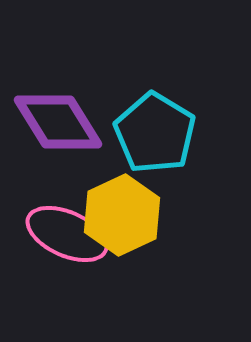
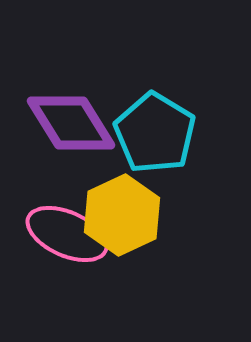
purple diamond: moved 13 px right, 1 px down
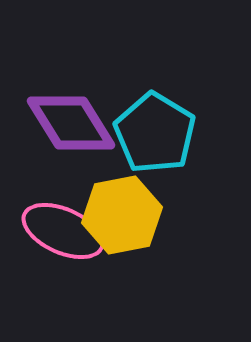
yellow hexagon: rotated 14 degrees clockwise
pink ellipse: moved 4 px left, 3 px up
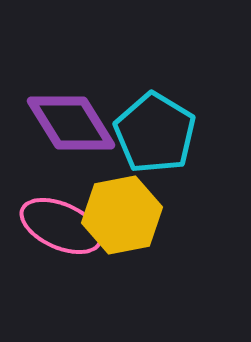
pink ellipse: moved 2 px left, 5 px up
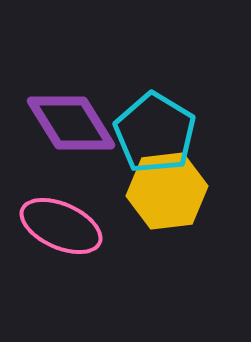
yellow hexagon: moved 45 px right, 24 px up; rotated 4 degrees clockwise
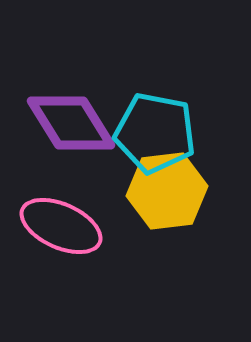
cyan pentagon: rotated 20 degrees counterclockwise
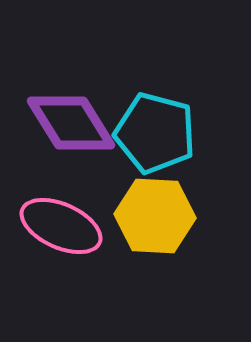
cyan pentagon: rotated 4 degrees clockwise
yellow hexagon: moved 12 px left, 25 px down; rotated 10 degrees clockwise
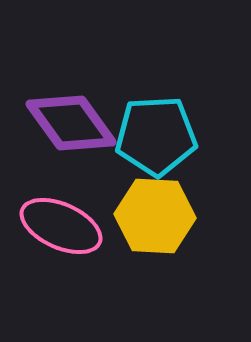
purple diamond: rotated 4 degrees counterclockwise
cyan pentagon: moved 1 px right, 3 px down; rotated 18 degrees counterclockwise
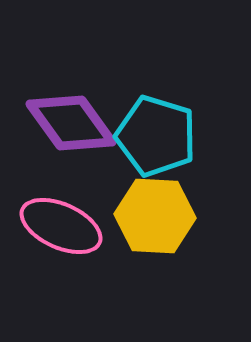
cyan pentagon: rotated 20 degrees clockwise
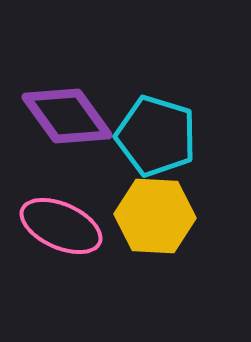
purple diamond: moved 4 px left, 7 px up
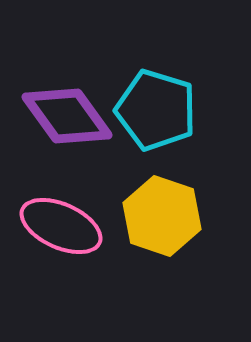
cyan pentagon: moved 26 px up
yellow hexagon: moved 7 px right; rotated 16 degrees clockwise
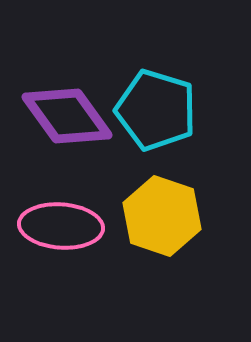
pink ellipse: rotated 20 degrees counterclockwise
